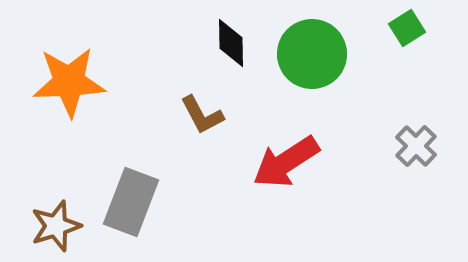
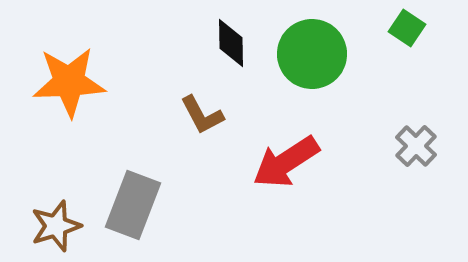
green square: rotated 24 degrees counterclockwise
gray rectangle: moved 2 px right, 3 px down
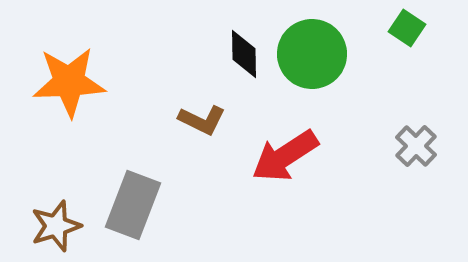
black diamond: moved 13 px right, 11 px down
brown L-shape: moved 5 px down; rotated 36 degrees counterclockwise
red arrow: moved 1 px left, 6 px up
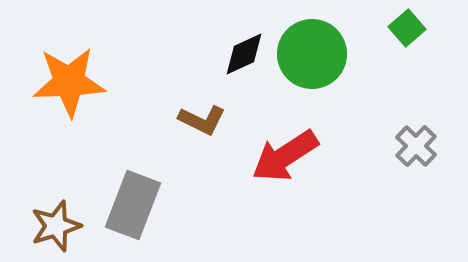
green square: rotated 15 degrees clockwise
black diamond: rotated 66 degrees clockwise
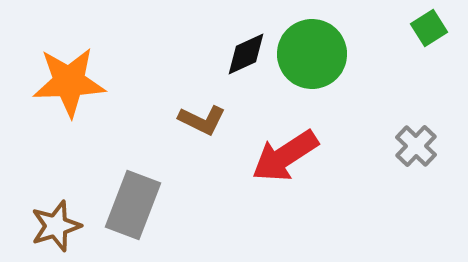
green square: moved 22 px right; rotated 9 degrees clockwise
black diamond: moved 2 px right
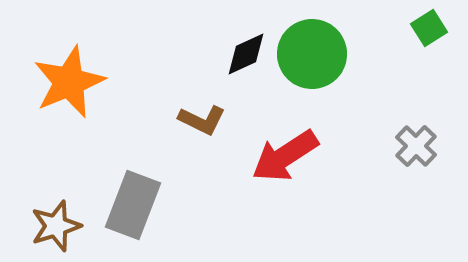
orange star: rotated 20 degrees counterclockwise
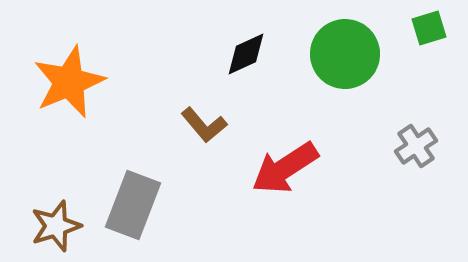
green square: rotated 15 degrees clockwise
green circle: moved 33 px right
brown L-shape: moved 2 px right, 5 px down; rotated 24 degrees clockwise
gray cross: rotated 12 degrees clockwise
red arrow: moved 12 px down
